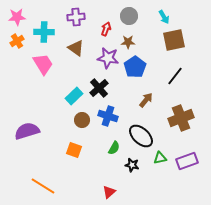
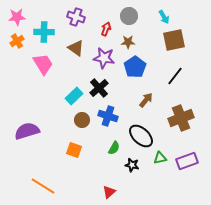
purple cross: rotated 24 degrees clockwise
purple star: moved 4 px left
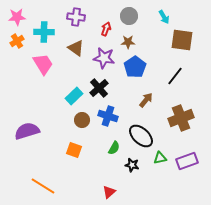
purple cross: rotated 12 degrees counterclockwise
brown square: moved 8 px right; rotated 20 degrees clockwise
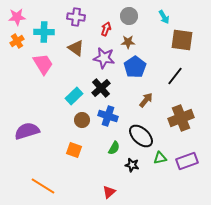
black cross: moved 2 px right
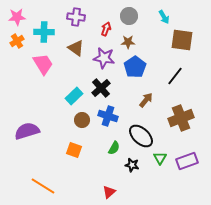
green triangle: rotated 48 degrees counterclockwise
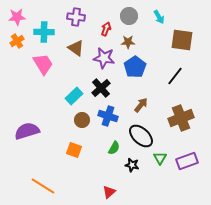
cyan arrow: moved 5 px left
brown arrow: moved 5 px left, 5 px down
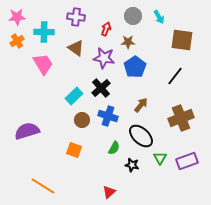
gray circle: moved 4 px right
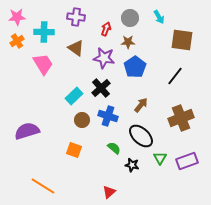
gray circle: moved 3 px left, 2 px down
green semicircle: rotated 80 degrees counterclockwise
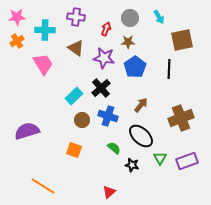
cyan cross: moved 1 px right, 2 px up
brown square: rotated 20 degrees counterclockwise
black line: moved 6 px left, 7 px up; rotated 36 degrees counterclockwise
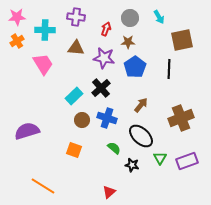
brown triangle: rotated 30 degrees counterclockwise
blue cross: moved 1 px left, 2 px down
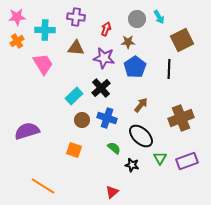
gray circle: moved 7 px right, 1 px down
brown square: rotated 15 degrees counterclockwise
red triangle: moved 3 px right
